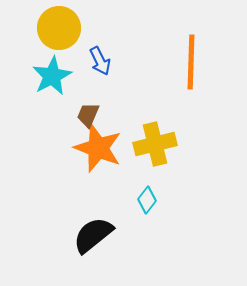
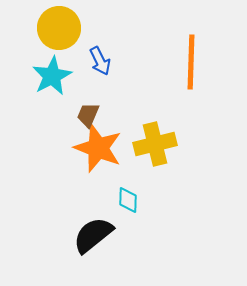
cyan diamond: moved 19 px left; rotated 36 degrees counterclockwise
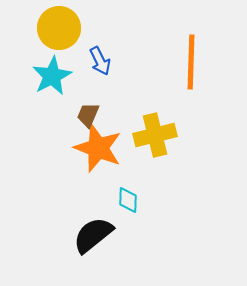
yellow cross: moved 9 px up
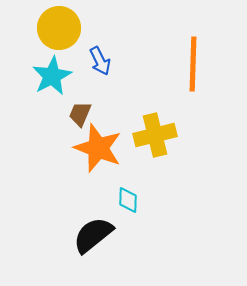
orange line: moved 2 px right, 2 px down
brown trapezoid: moved 8 px left, 1 px up
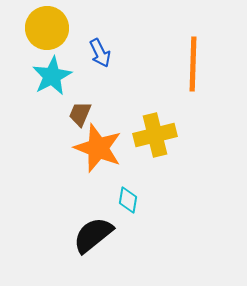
yellow circle: moved 12 px left
blue arrow: moved 8 px up
cyan diamond: rotated 8 degrees clockwise
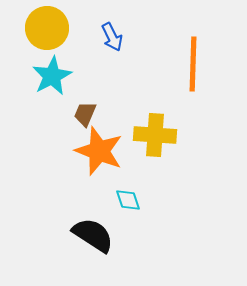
blue arrow: moved 12 px right, 16 px up
brown trapezoid: moved 5 px right
yellow cross: rotated 18 degrees clockwise
orange star: moved 1 px right, 3 px down
cyan diamond: rotated 28 degrees counterclockwise
black semicircle: rotated 72 degrees clockwise
